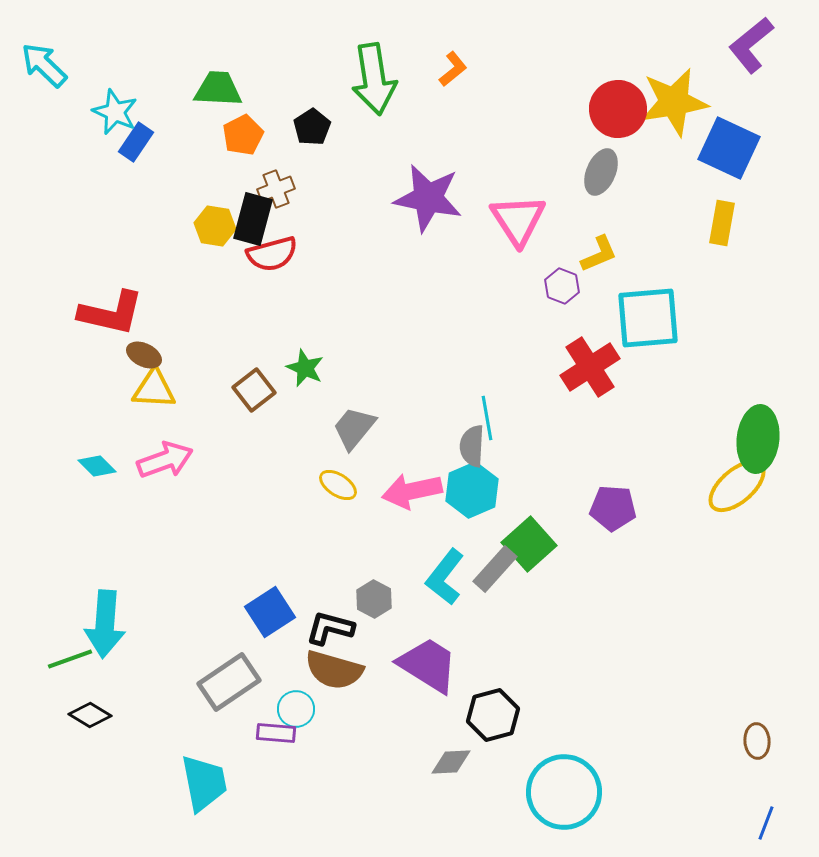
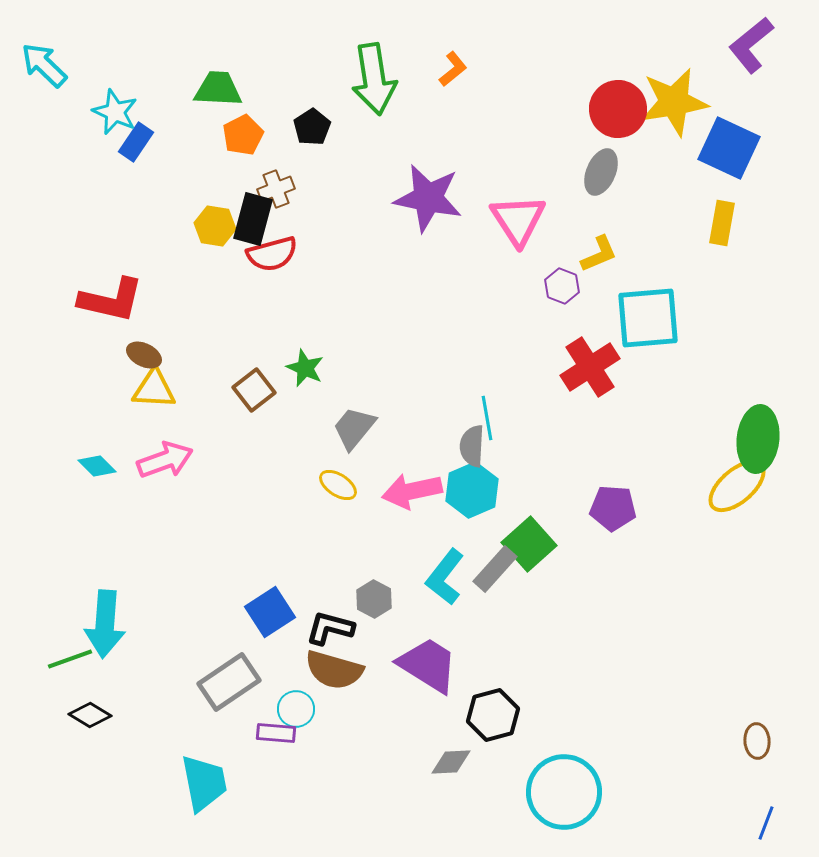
red L-shape at (111, 313): moved 13 px up
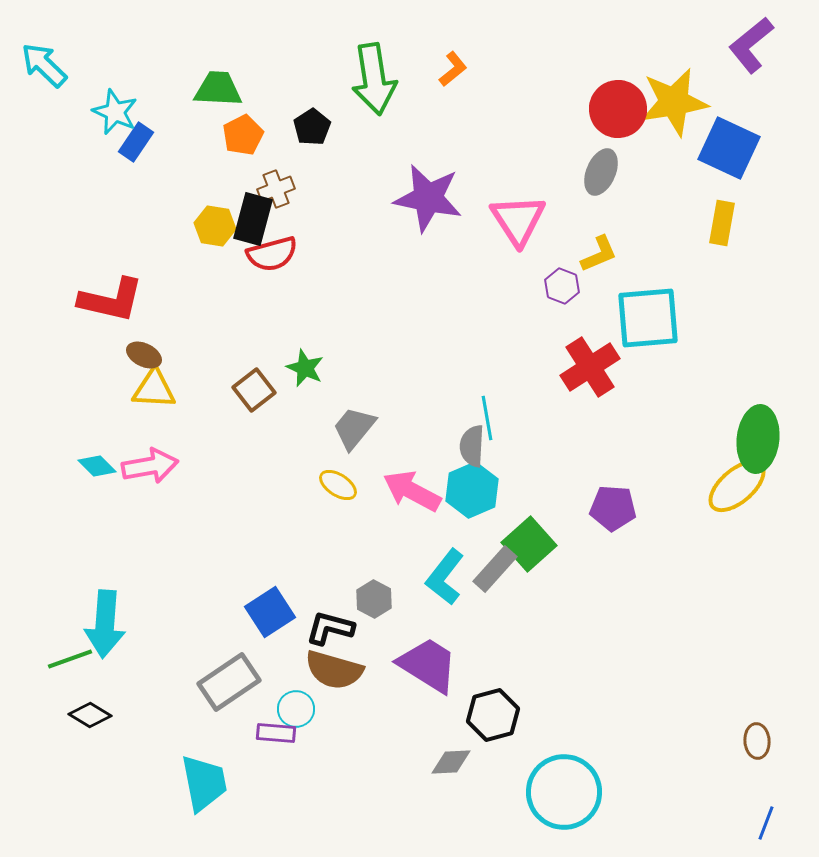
pink arrow at (165, 460): moved 15 px left, 6 px down; rotated 10 degrees clockwise
pink arrow at (412, 491): rotated 40 degrees clockwise
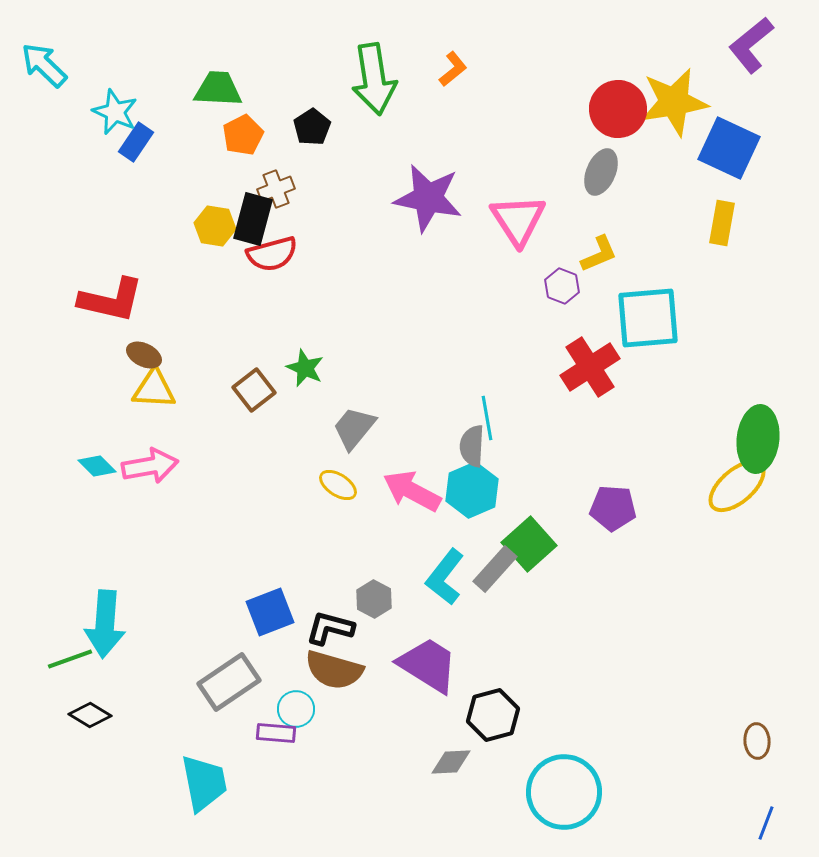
blue square at (270, 612): rotated 12 degrees clockwise
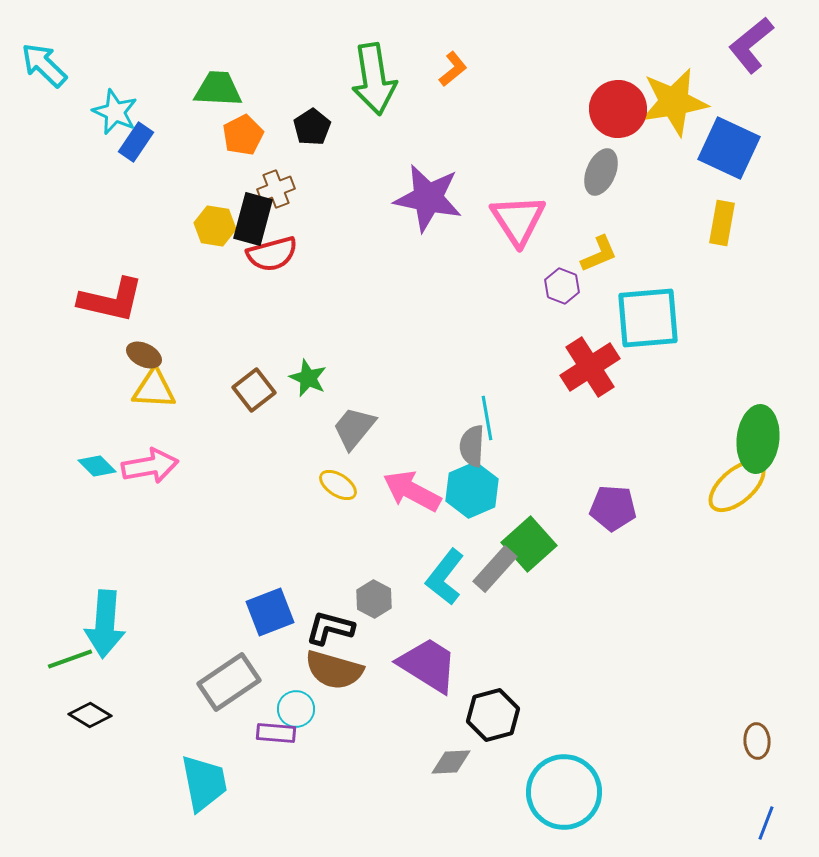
green star at (305, 368): moved 3 px right, 10 px down
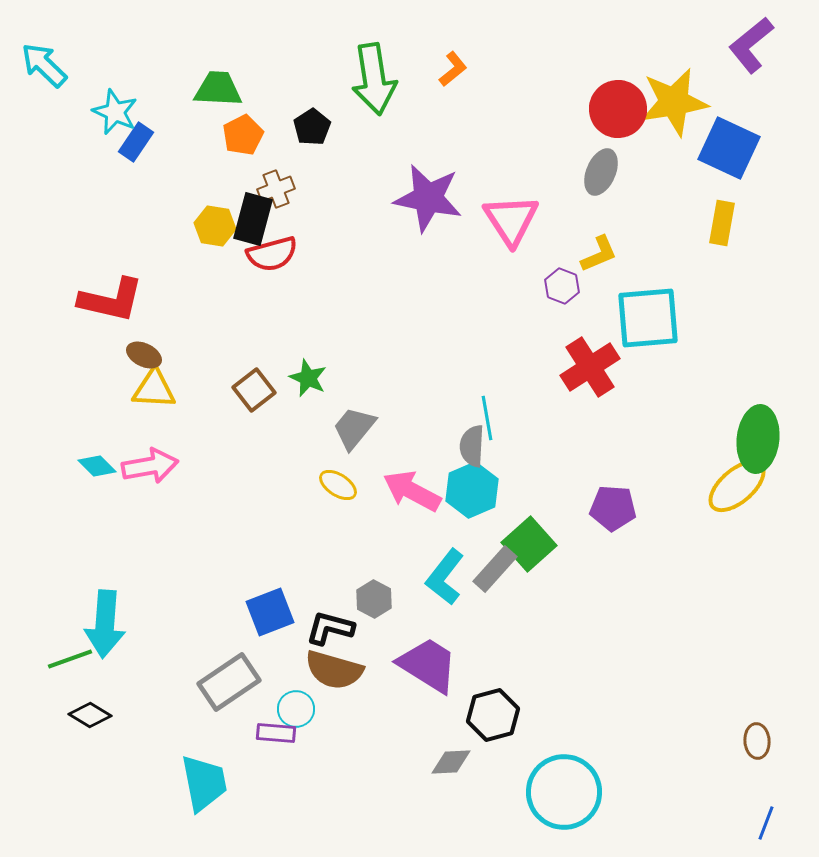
pink triangle at (518, 220): moved 7 px left
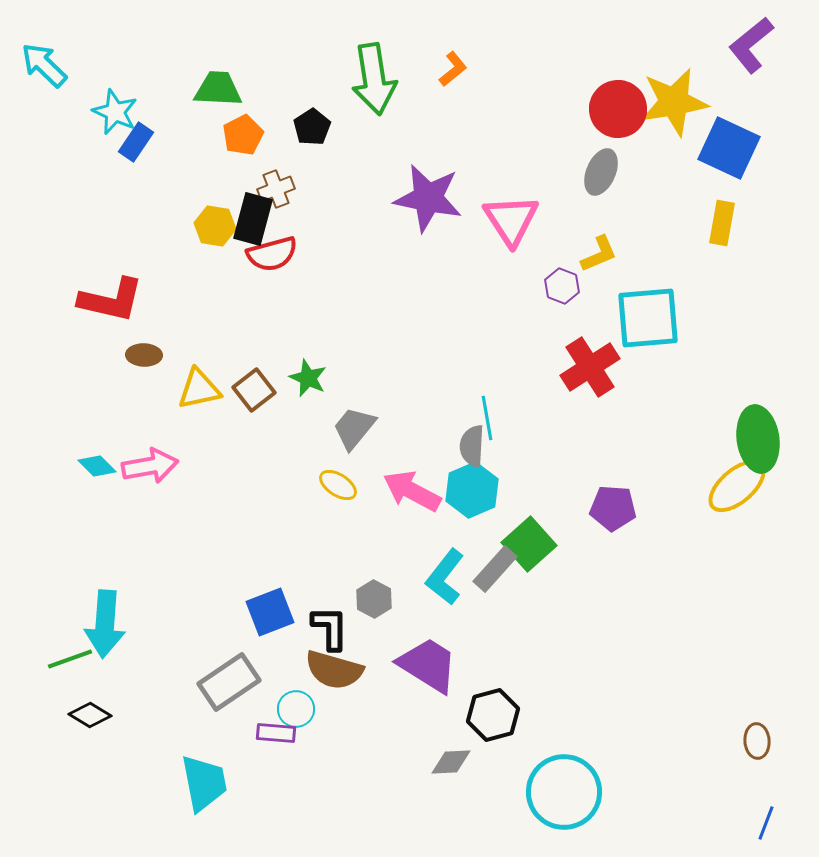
brown ellipse at (144, 355): rotated 24 degrees counterclockwise
yellow triangle at (154, 389): moved 45 px right; rotated 15 degrees counterclockwise
green ellipse at (758, 439): rotated 14 degrees counterclockwise
black L-shape at (330, 628): rotated 75 degrees clockwise
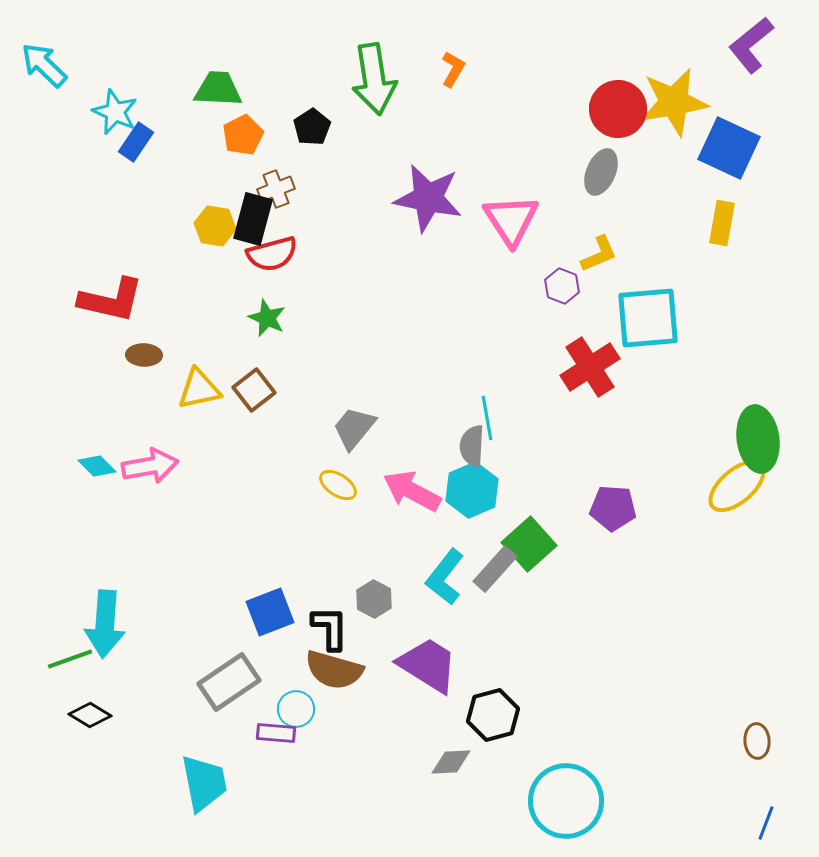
orange L-shape at (453, 69): rotated 21 degrees counterclockwise
green star at (308, 378): moved 41 px left, 60 px up
cyan circle at (564, 792): moved 2 px right, 9 px down
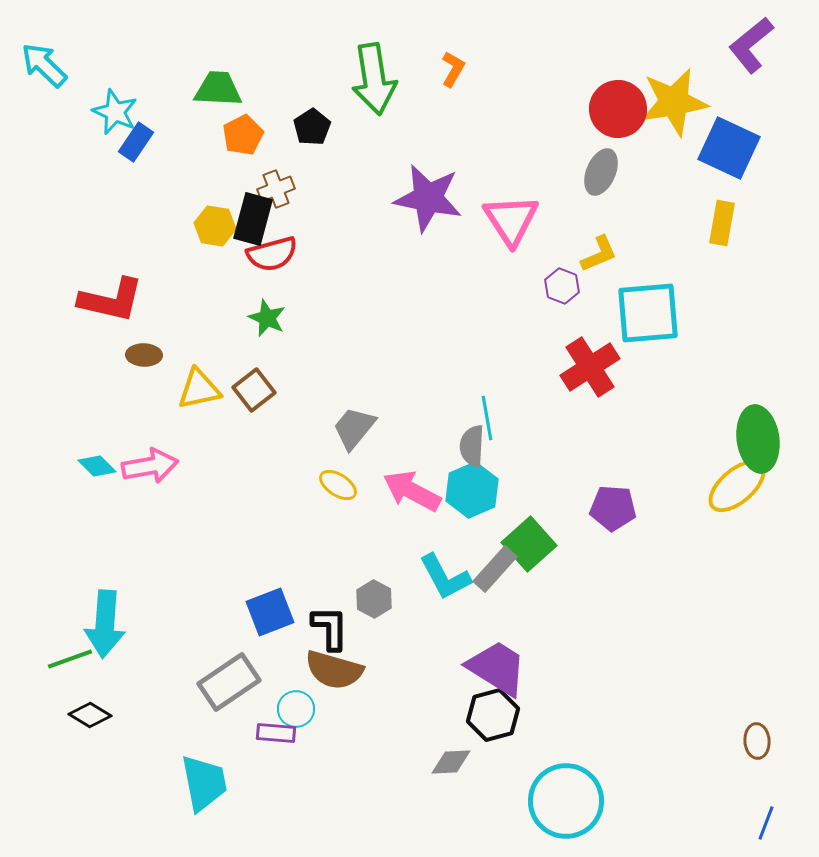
cyan square at (648, 318): moved 5 px up
cyan L-shape at (445, 577): rotated 66 degrees counterclockwise
purple trapezoid at (428, 665): moved 69 px right, 3 px down
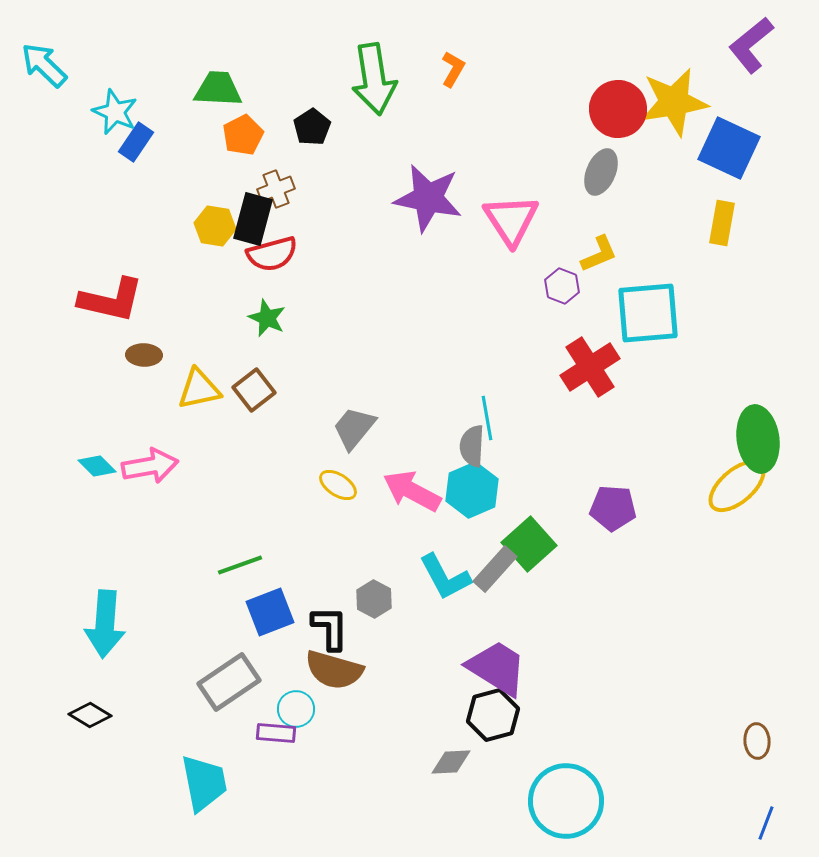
green line at (70, 659): moved 170 px right, 94 px up
